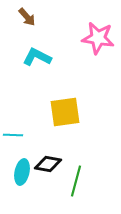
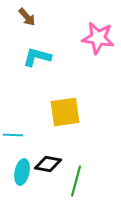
cyan L-shape: rotated 12 degrees counterclockwise
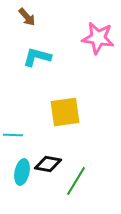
green line: rotated 16 degrees clockwise
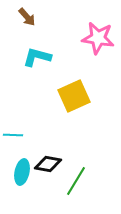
yellow square: moved 9 px right, 16 px up; rotated 16 degrees counterclockwise
